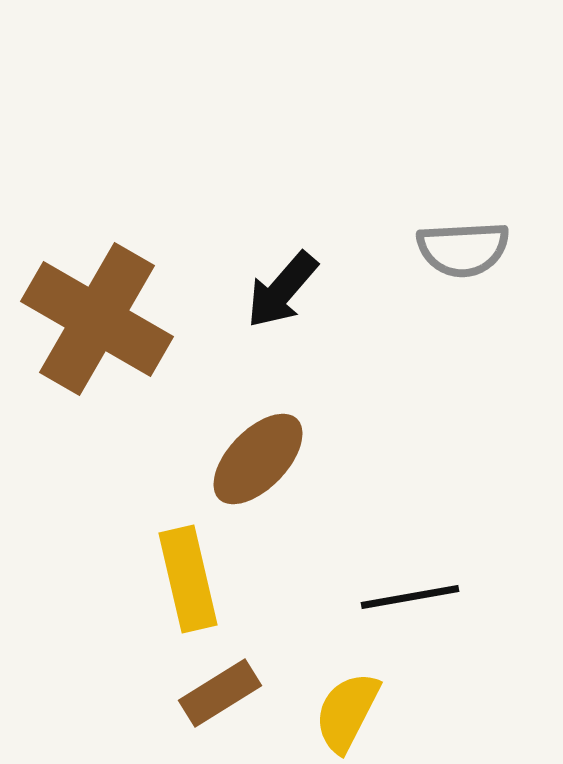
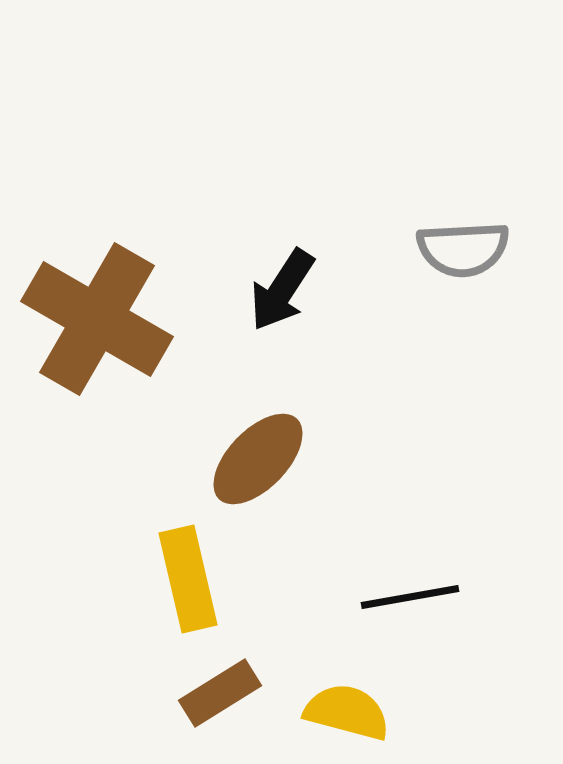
black arrow: rotated 8 degrees counterclockwise
yellow semicircle: rotated 78 degrees clockwise
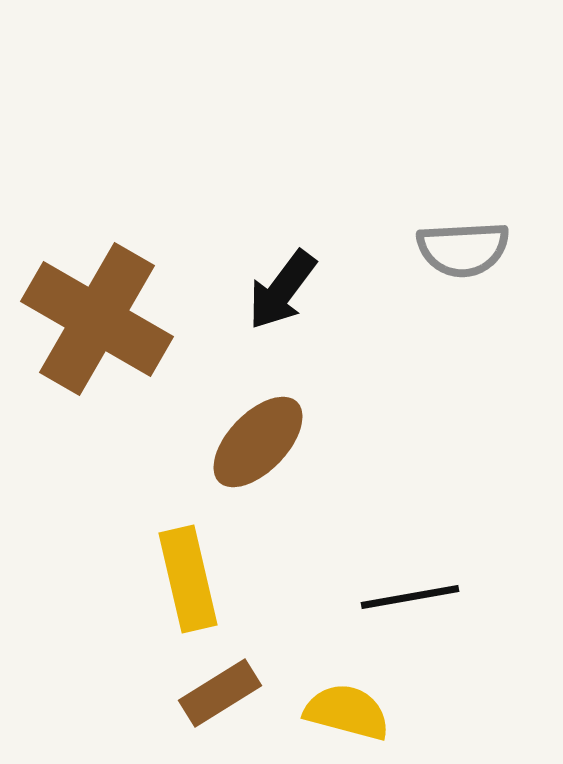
black arrow: rotated 4 degrees clockwise
brown ellipse: moved 17 px up
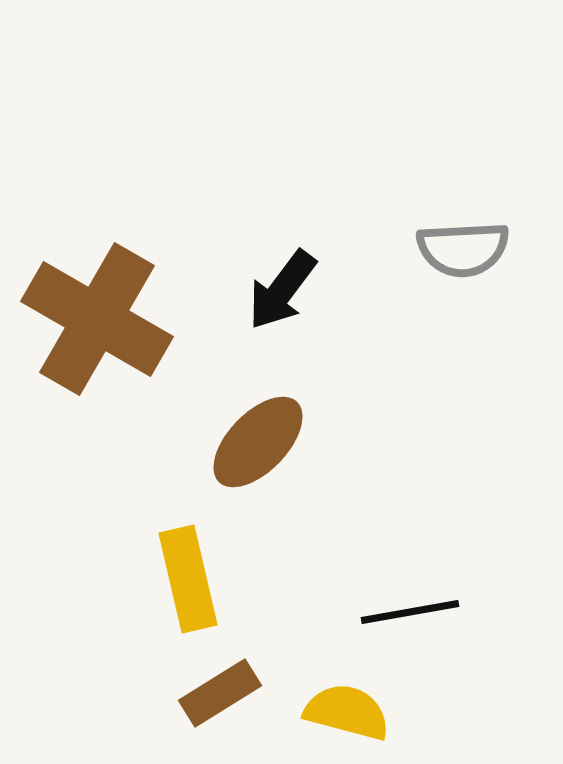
black line: moved 15 px down
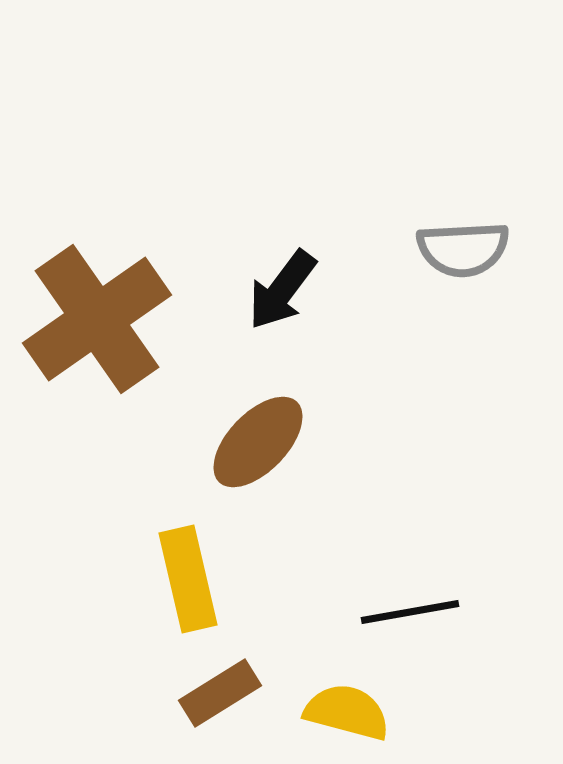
brown cross: rotated 25 degrees clockwise
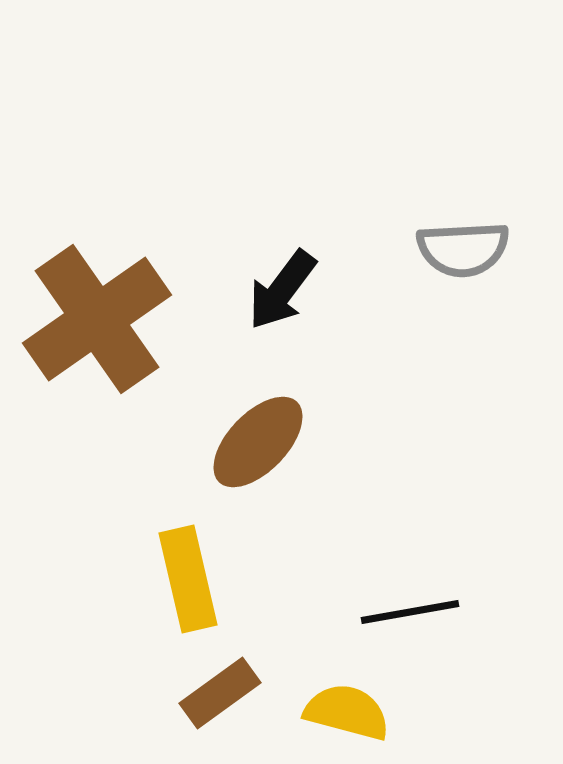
brown rectangle: rotated 4 degrees counterclockwise
